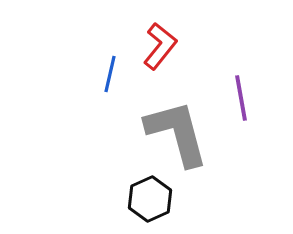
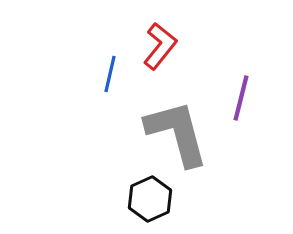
purple line: rotated 24 degrees clockwise
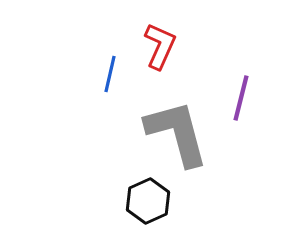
red L-shape: rotated 15 degrees counterclockwise
black hexagon: moved 2 px left, 2 px down
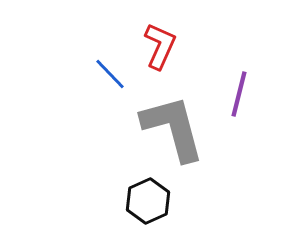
blue line: rotated 57 degrees counterclockwise
purple line: moved 2 px left, 4 px up
gray L-shape: moved 4 px left, 5 px up
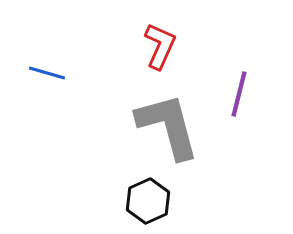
blue line: moved 63 px left, 1 px up; rotated 30 degrees counterclockwise
gray L-shape: moved 5 px left, 2 px up
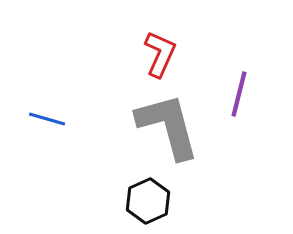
red L-shape: moved 8 px down
blue line: moved 46 px down
